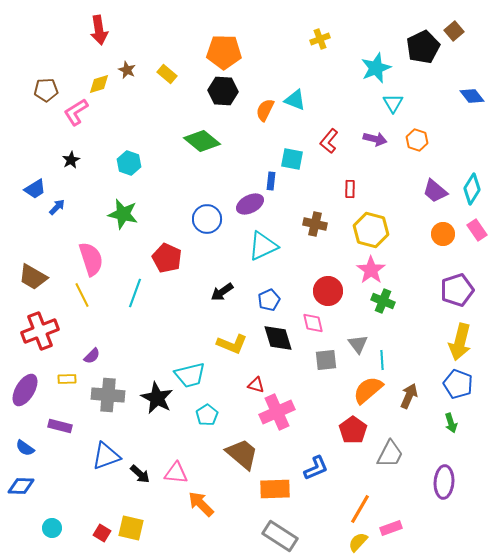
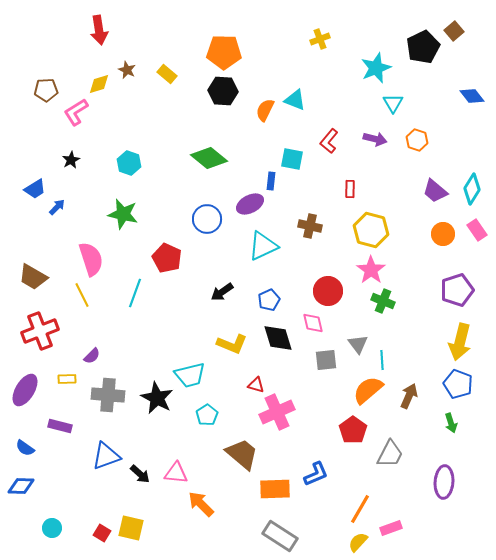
green diamond at (202, 141): moved 7 px right, 17 px down
brown cross at (315, 224): moved 5 px left, 2 px down
blue L-shape at (316, 468): moved 6 px down
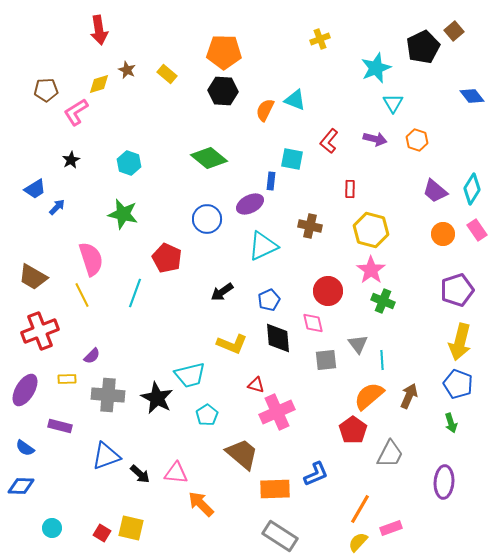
black diamond at (278, 338): rotated 12 degrees clockwise
orange semicircle at (368, 390): moved 1 px right, 6 px down
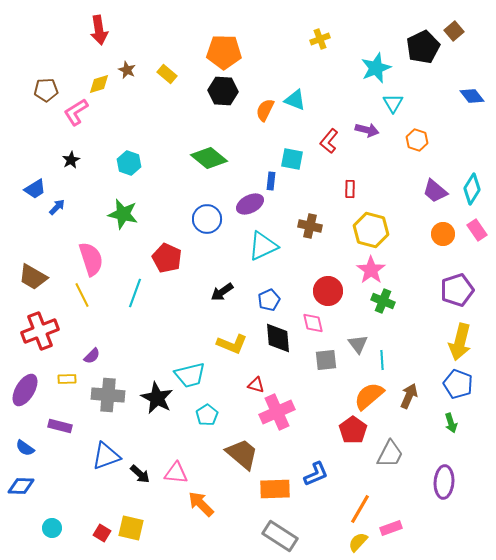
purple arrow at (375, 139): moved 8 px left, 9 px up
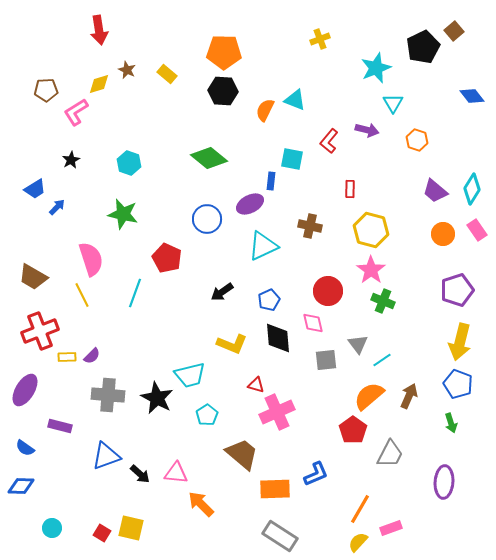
cyan line at (382, 360): rotated 60 degrees clockwise
yellow rectangle at (67, 379): moved 22 px up
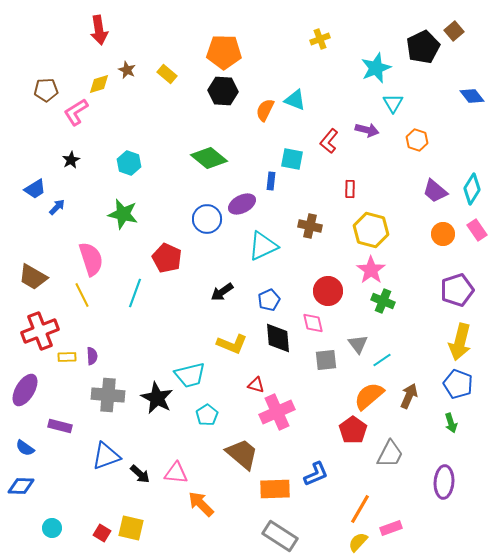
purple ellipse at (250, 204): moved 8 px left
purple semicircle at (92, 356): rotated 48 degrees counterclockwise
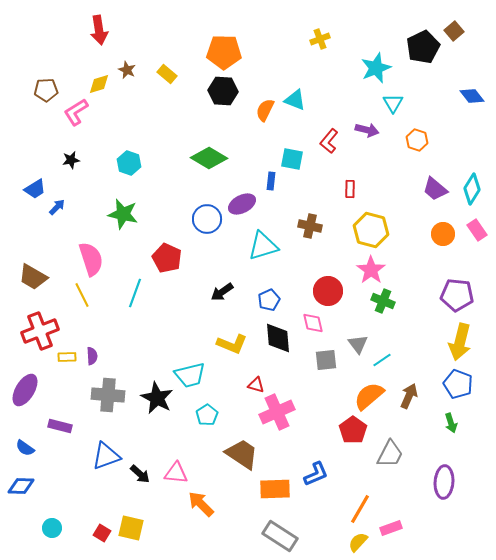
green diamond at (209, 158): rotated 9 degrees counterclockwise
black star at (71, 160): rotated 18 degrees clockwise
purple trapezoid at (435, 191): moved 2 px up
cyan triangle at (263, 246): rotated 8 degrees clockwise
purple pentagon at (457, 290): moved 5 px down; rotated 24 degrees clockwise
brown trapezoid at (242, 454): rotated 6 degrees counterclockwise
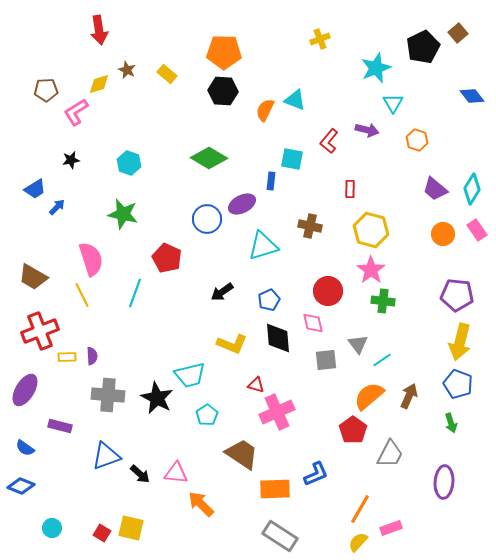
brown square at (454, 31): moved 4 px right, 2 px down
green cross at (383, 301): rotated 15 degrees counterclockwise
blue diamond at (21, 486): rotated 20 degrees clockwise
